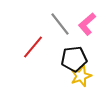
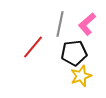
gray line: rotated 50 degrees clockwise
black pentagon: moved 6 px up
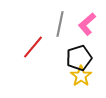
black pentagon: moved 5 px right, 5 px down; rotated 10 degrees counterclockwise
yellow star: rotated 15 degrees counterclockwise
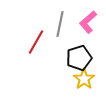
pink L-shape: moved 1 px right, 2 px up
red line: moved 3 px right, 5 px up; rotated 10 degrees counterclockwise
yellow star: moved 3 px right, 3 px down
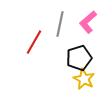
red line: moved 2 px left
yellow star: rotated 10 degrees counterclockwise
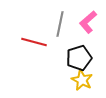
red line: rotated 75 degrees clockwise
yellow star: moved 2 px left, 1 px down
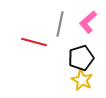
black pentagon: moved 2 px right
